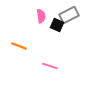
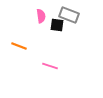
gray rectangle: rotated 48 degrees clockwise
black square: rotated 16 degrees counterclockwise
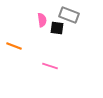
pink semicircle: moved 1 px right, 4 px down
black square: moved 3 px down
orange line: moved 5 px left
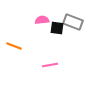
gray rectangle: moved 4 px right, 7 px down
pink semicircle: rotated 88 degrees counterclockwise
pink line: moved 1 px up; rotated 28 degrees counterclockwise
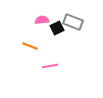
black square: rotated 32 degrees counterclockwise
orange line: moved 16 px right
pink line: moved 1 px down
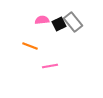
gray rectangle: rotated 30 degrees clockwise
black square: moved 2 px right, 4 px up
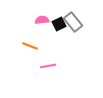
pink line: moved 2 px left
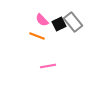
pink semicircle: rotated 128 degrees counterclockwise
orange line: moved 7 px right, 10 px up
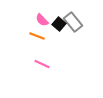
black square: rotated 24 degrees counterclockwise
pink line: moved 6 px left, 2 px up; rotated 35 degrees clockwise
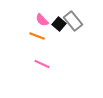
gray rectangle: moved 1 px up
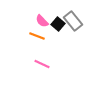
pink semicircle: moved 1 px down
black square: moved 1 px left
